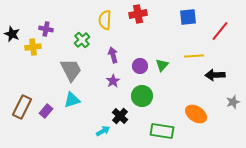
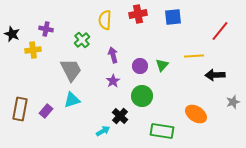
blue square: moved 15 px left
yellow cross: moved 3 px down
brown rectangle: moved 2 px left, 2 px down; rotated 15 degrees counterclockwise
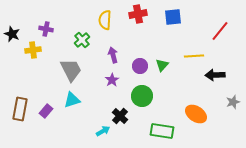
purple star: moved 1 px left, 1 px up
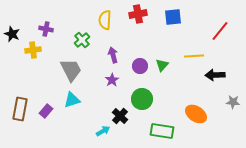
green circle: moved 3 px down
gray star: rotated 24 degrees clockwise
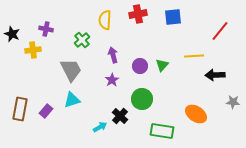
cyan arrow: moved 3 px left, 4 px up
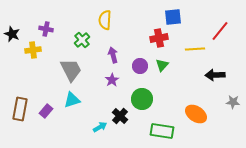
red cross: moved 21 px right, 24 px down
yellow line: moved 1 px right, 7 px up
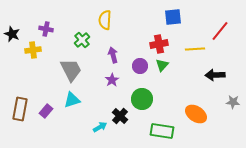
red cross: moved 6 px down
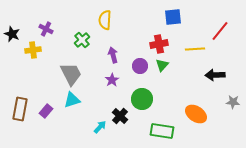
purple cross: rotated 16 degrees clockwise
gray trapezoid: moved 4 px down
cyan arrow: rotated 16 degrees counterclockwise
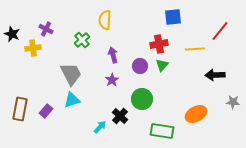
yellow cross: moved 2 px up
orange ellipse: rotated 60 degrees counterclockwise
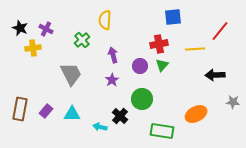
black star: moved 8 px right, 6 px up
cyan triangle: moved 14 px down; rotated 18 degrees clockwise
cyan arrow: rotated 120 degrees counterclockwise
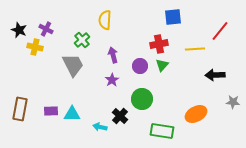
black star: moved 1 px left, 2 px down
yellow cross: moved 2 px right, 1 px up; rotated 21 degrees clockwise
gray trapezoid: moved 2 px right, 9 px up
purple rectangle: moved 5 px right; rotated 48 degrees clockwise
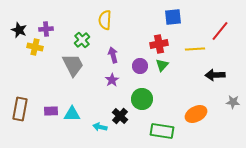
purple cross: rotated 32 degrees counterclockwise
